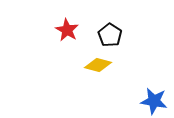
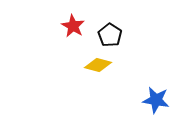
red star: moved 6 px right, 4 px up
blue star: moved 2 px right, 1 px up
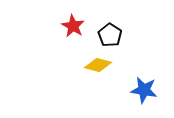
blue star: moved 12 px left, 10 px up
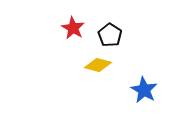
red star: moved 2 px down
blue star: rotated 20 degrees clockwise
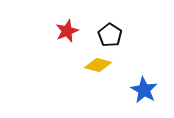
red star: moved 6 px left, 3 px down; rotated 20 degrees clockwise
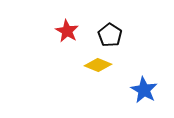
red star: rotated 20 degrees counterclockwise
yellow diamond: rotated 8 degrees clockwise
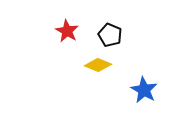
black pentagon: rotated 10 degrees counterclockwise
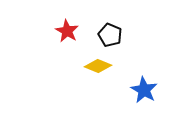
yellow diamond: moved 1 px down
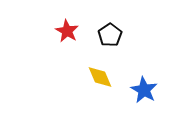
black pentagon: rotated 15 degrees clockwise
yellow diamond: moved 2 px right, 11 px down; rotated 44 degrees clockwise
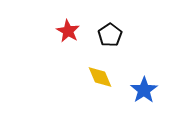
red star: moved 1 px right
blue star: rotated 8 degrees clockwise
